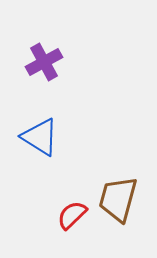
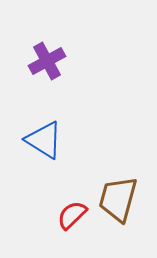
purple cross: moved 3 px right, 1 px up
blue triangle: moved 4 px right, 3 px down
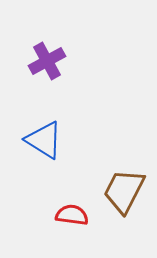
brown trapezoid: moved 6 px right, 8 px up; rotated 12 degrees clockwise
red semicircle: rotated 52 degrees clockwise
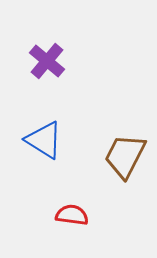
purple cross: rotated 21 degrees counterclockwise
brown trapezoid: moved 1 px right, 35 px up
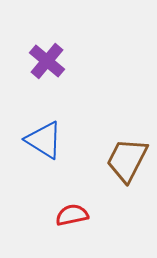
brown trapezoid: moved 2 px right, 4 px down
red semicircle: rotated 20 degrees counterclockwise
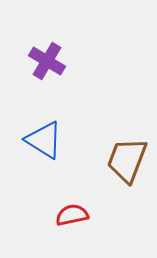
purple cross: rotated 9 degrees counterclockwise
brown trapezoid: rotated 6 degrees counterclockwise
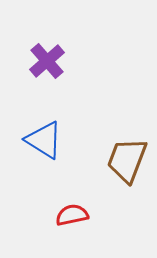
purple cross: rotated 18 degrees clockwise
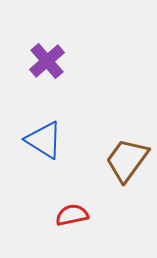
brown trapezoid: rotated 15 degrees clockwise
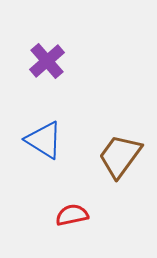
brown trapezoid: moved 7 px left, 4 px up
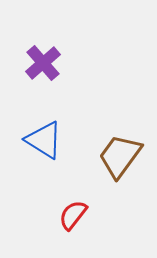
purple cross: moved 4 px left, 2 px down
red semicircle: moved 1 px right; rotated 40 degrees counterclockwise
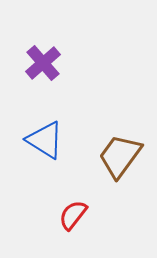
blue triangle: moved 1 px right
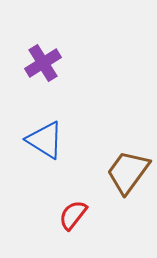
purple cross: rotated 9 degrees clockwise
brown trapezoid: moved 8 px right, 16 px down
